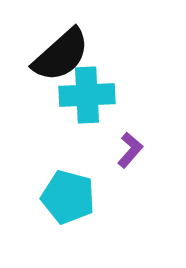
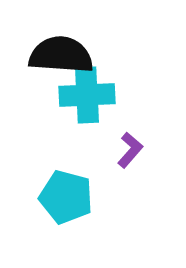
black semicircle: rotated 134 degrees counterclockwise
cyan pentagon: moved 2 px left
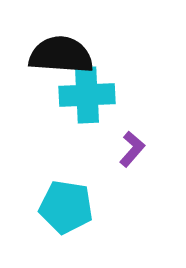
purple L-shape: moved 2 px right, 1 px up
cyan pentagon: moved 10 px down; rotated 6 degrees counterclockwise
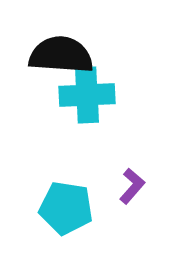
purple L-shape: moved 37 px down
cyan pentagon: moved 1 px down
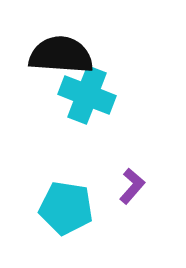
cyan cross: rotated 24 degrees clockwise
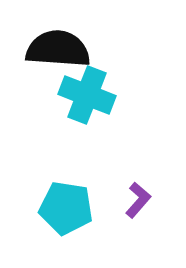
black semicircle: moved 3 px left, 6 px up
purple L-shape: moved 6 px right, 14 px down
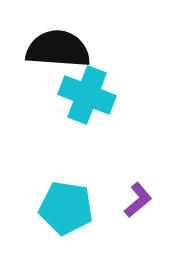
purple L-shape: rotated 9 degrees clockwise
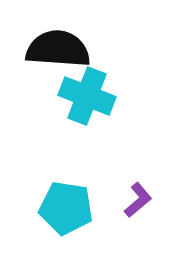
cyan cross: moved 1 px down
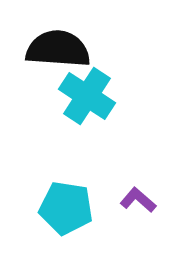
cyan cross: rotated 12 degrees clockwise
purple L-shape: rotated 99 degrees counterclockwise
